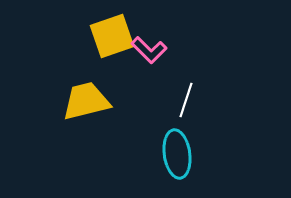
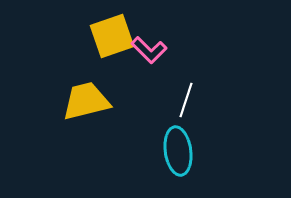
cyan ellipse: moved 1 px right, 3 px up
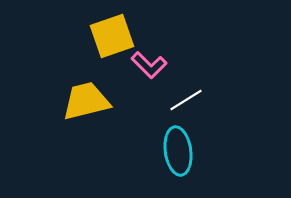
pink L-shape: moved 15 px down
white line: rotated 40 degrees clockwise
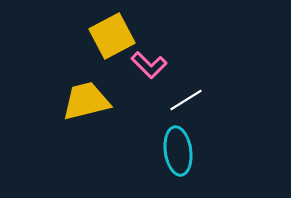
yellow square: rotated 9 degrees counterclockwise
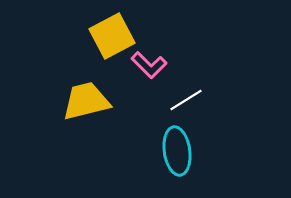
cyan ellipse: moved 1 px left
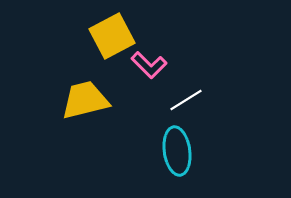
yellow trapezoid: moved 1 px left, 1 px up
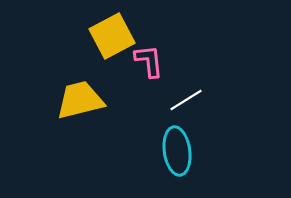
pink L-shape: moved 4 px up; rotated 141 degrees counterclockwise
yellow trapezoid: moved 5 px left
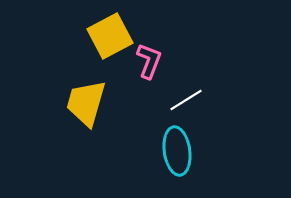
yellow square: moved 2 px left
pink L-shape: rotated 27 degrees clockwise
yellow trapezoid: moved 6 px right, 3 px down; rotated 60 degrees counterclockwise
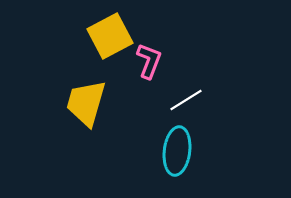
cyan ellipse: rotated 15 degrees clockwise
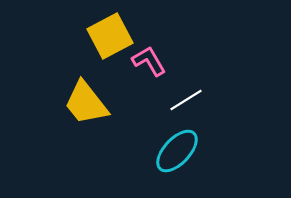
pink L-shape: rotated 51 degrees counterclockwise
yellow trapezoid: rotated 54 degrees counterclockwise
cyan ellipse: rotated 36 degrees clockwise
